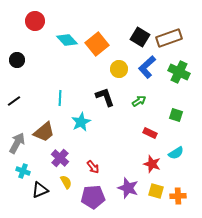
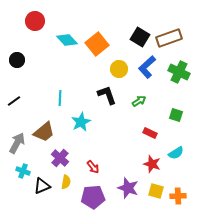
black L-shape: moved 2 px right, 2 px up
yellow semicircle: rotated 40 degrees clockwise
black triangle: moved 2 px right, 4 px up
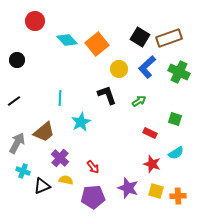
green square: moved 1 px left, 4 px down
yellow semicircle: moved 2 px up; rotated 88 degrees counterclockwise
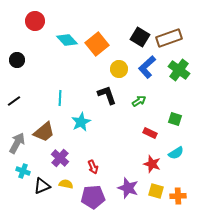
green cross: moved 2 px up; rotated 10 degrees clockwise
red arrow: rotated 16 degrees clockwise
yellow semicircle: moved 4 px down
